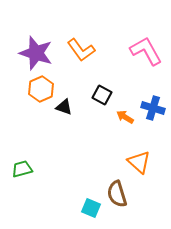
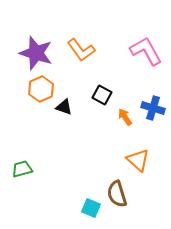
orange arrow: rotated 24 degrees clockwise
orange triangle: moved 1 px left, 2 px up
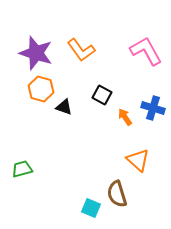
orange hexagon: rotated 20 degrees counterclockwise
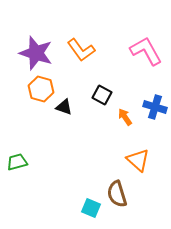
blue cross: moved 2 px right, 1 px up
green trapezoid: moved 5 px left, 7 px up
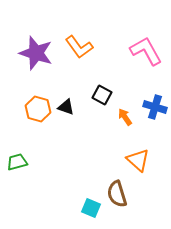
orange L-shape: moved 2 px left, 3 px up
orange hexagon: moved 3 px left, 20 px down
black triangle: moved 2 px right
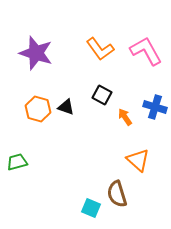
orange L-shape: moved 21 px right, 2 px down
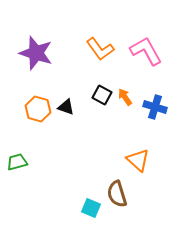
orange arrow: moved 20 px up
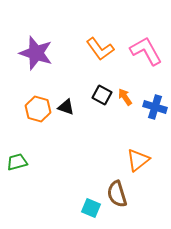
orange triangle: rotated 40 degrees clockwise
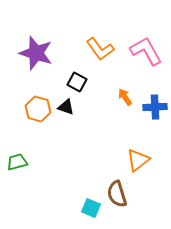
black square: moved 25 px left, 13 px up
blue cross: rotated 20 degrees counterclockwise
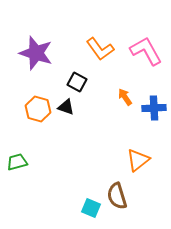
blue cross: moved 1 px left, 1 px down
brown semicircle: moved 2 px down
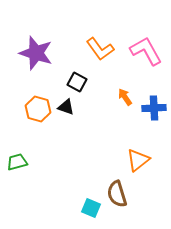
brown semicircle: moved 2 px up
